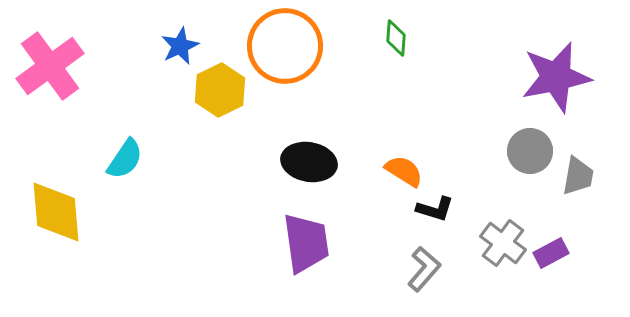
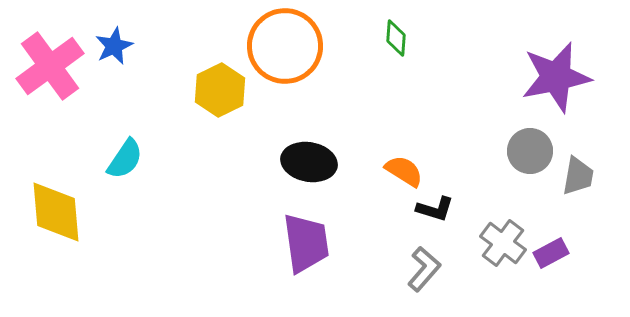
blue star: moved 66 px left
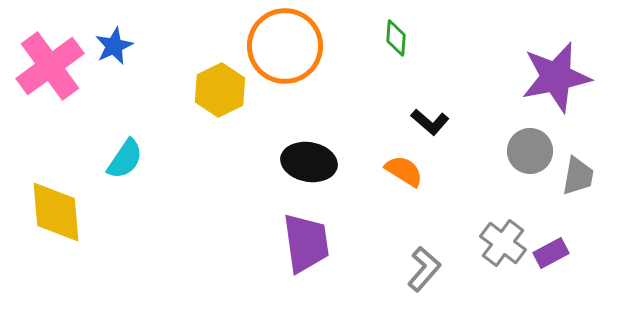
black L-shape: moved 5 px left, 87 px up; rotated 24 degrees clockwise
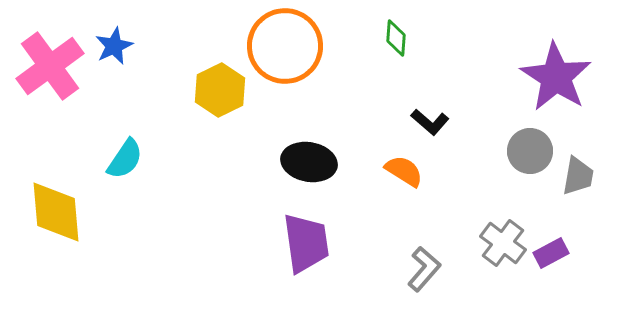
purple star: rotated 28 degrees counterclockwise
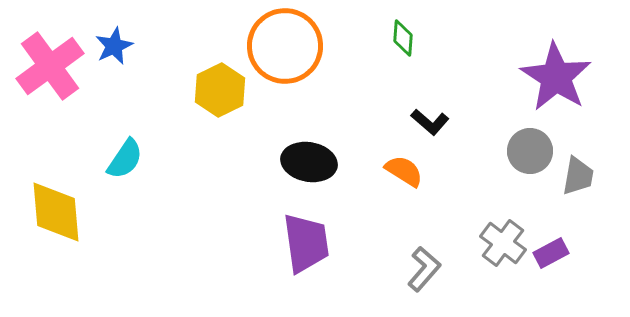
green diamond: moved 7 px right
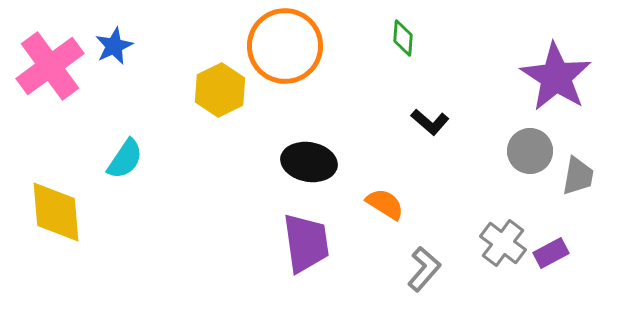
orange semicircle: moved 19 px left, 33 px down
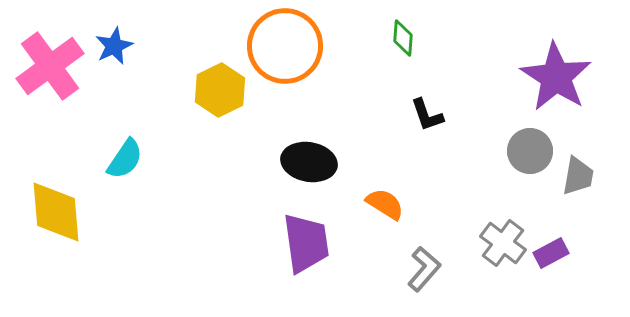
black L-shape: moved 3 px left, 7 px up; rotated 30 degrees clockwise
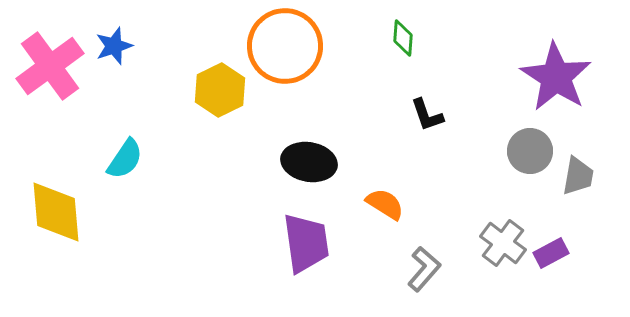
blue star: rotated 6 degrees clockwise
